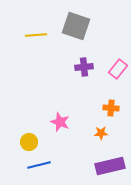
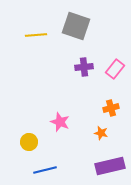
pink rectangle: moved 3 px left
orange cross: rotated 21 degrees counterclockwise
orange star: rotated 16 degrees clockwise
blue line: moved 6 px right, 5 px down
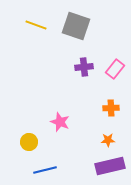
yellow line: moved 10 px up; rotated 25 degrees clockwise
orange cross: rotated 14 degrees clockwise
orange star: moved 7 px right, 7 px down; rotated 16 degrees counterclockwise
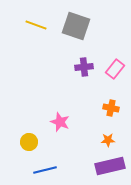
orange cross: rotated 14 degrees clockwise
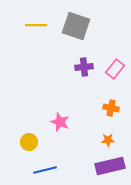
yellow line: rotated 20 degrees counterclockwise
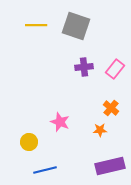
orange cross: rotated 28 degrees clockwise
orange star: moved 8 px left, 10 px up
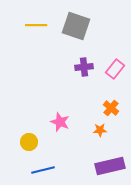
blue line: moved 2 px left
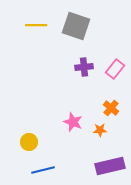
pink star: moved 13 px right
